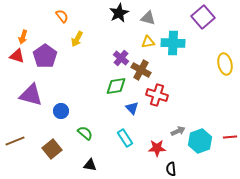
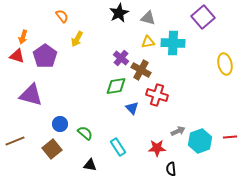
blue circle: moved 1 px left, 13 px down
cyan rectangle: moved 7 px left, 9 px down
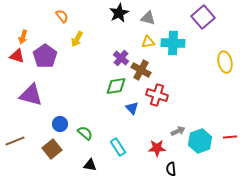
yellow ellipse: moved 2 px up
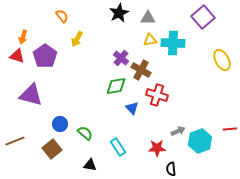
gray triangle: rotated 14 degrees counterclockwise
yellow triangle: moved 2 px right, 2 px up
yellow ellipse: moved 3 px left, 2 px up; rotated 15 degrees counterclockwise
red line: moved 8 px up
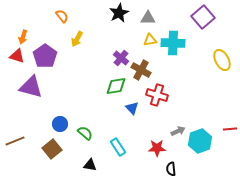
purple triangle: moved 8 px up
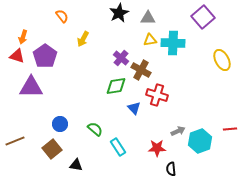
yellow arrow: moved 6 px right
purple triangle: rotated 15 degrees counterclockwise
blue triangle: moved 2 px right
green semicircle: moved 10 px right, 4 px up
black triangle: moved 14 px left
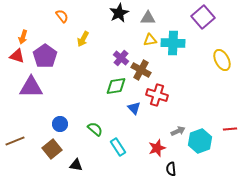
red star: rotated 18 degrees counterclockwise
